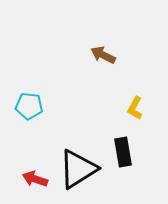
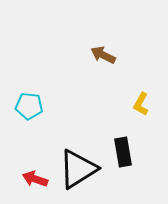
yellow L-shape: moved 6 px right, 4 px up
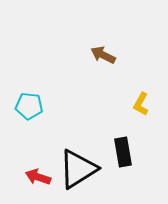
red arrow: moved 3 px right, 2 px up
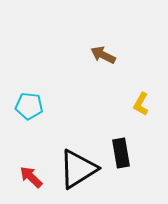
black rectangle: moved 2 px left, 1 px down
red arrow: moved 7 px left; rotated 25 degrees clockwise
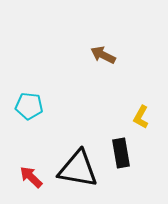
yellow L-shape: moved 13 px down
black triangle: rotated 42 degrees clockwise
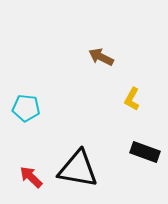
brown arrow: moved 2 px left, 2 px down
cyan pentagon: moved 3 px left, 2 px down
yellow L-shape: moved 9 px left, 18 px up
black rectangle: moved 24 px right, 1 px up; rotated 60 degrees counterclockwise
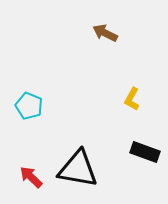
brown arrow: moved 4 px right, 24 px up
cyan pentagon: moved 3 px right, 2 px up; rotated 16 degrees clockwise
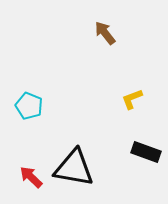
brown arrow: rotated 25 degrees clockwise
yellow L-shape: rotated 40 degrees clockwise
black rectangle: moved 1 px right
black triangle: moved 4 px left, 1 px up
